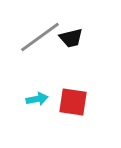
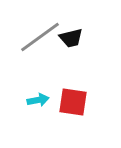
cyan arrow: moved 1 px right, 1 px down
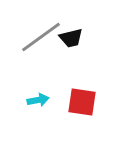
gray line: moved 1 px right
red square: moved 9 px right
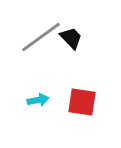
black trapezoid: rotated 120 degrees counterclockwise
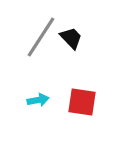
gray line: rotated 21 degrees counterclockwise
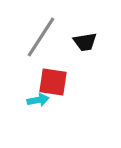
black trapezoid: moved 14 px right, 4 px down; rotated 125 degrees clockwise
red square: moved 29 px left, 20 px up
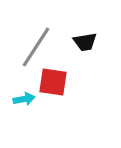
gray line: moved 5 px left, 10 px down
cyan arrow: moved 14 px left, 1 px up
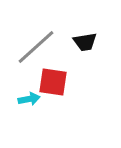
gray line: rotated 15 degrees clockwise
cyan arrow: moved 5 px right
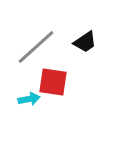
black trapezoid: rotated 25 degrees counterclockwise
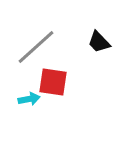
black trapezoid: moved 14 px right; rotated 80 degrees clockwise
